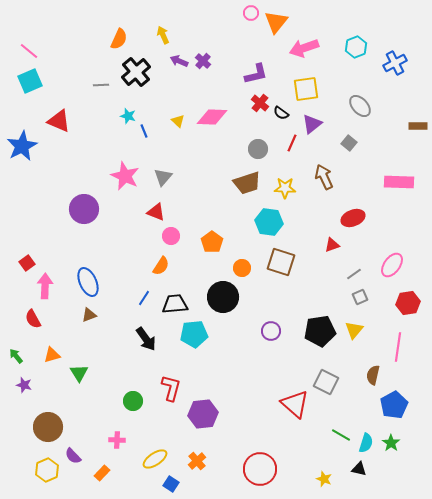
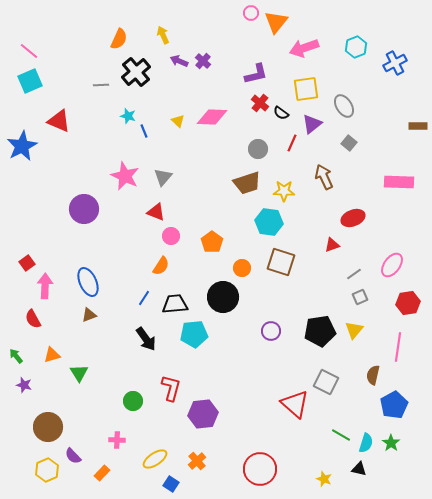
gray ellipse at (360, 106): moved 16 px left; rotated 10 degrees clockwise
yellow star at (285, 188): moved 1 px left, 3 px down
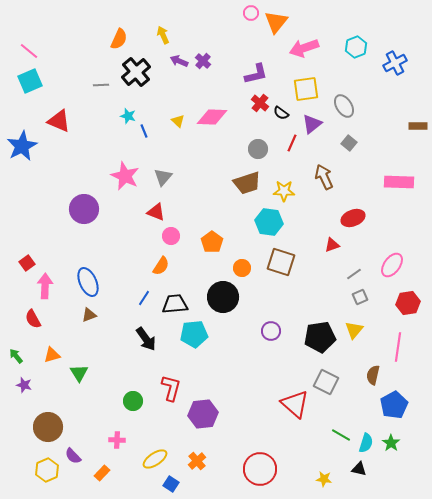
black pentagon at (320, 331): moved 6 px down
yellow star at (324, 479): rotated 14 degrees counterclockwise
